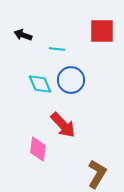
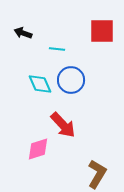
black arrow: moved 2 px up
pink diamond: rotated 65 degrees clockwise
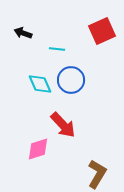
red square: rotated 24 degrees counterclockwise
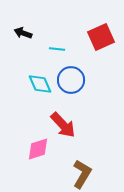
red square: moved 1 px left, 6 px down
brown L-shape: moved 15 px left
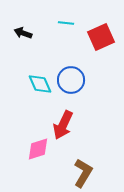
cyan line: moved 9 px right, 26 px up
red arrow: rotated 68 degrees clockwise
brown L-shape: moved 1 px right, 1 px up
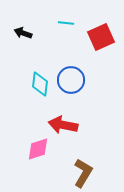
cyan diamond: rotated 30 degrees clockwise
red arrow: rotated 76 degrees clockwise
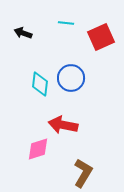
blue circle: moved 2 px up
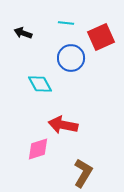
blue circle: moved 20 px up
cyan diamond: rotated 35 degrees counterclockwise
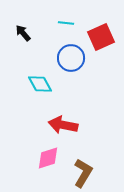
black arrow: rotated 30 degrees clockwise
pink diamond: moved 10 px right, 9 px down
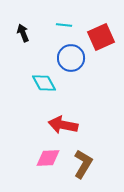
cyan line: moved 2 px left, 2 px down
black arrow: rotated 18 degrees clockwise
cyan diamond: moved 4 px right, 1 px up
pink diamond: rotated 15 degrees clockwise
brown L-shape: moved 9 px up
